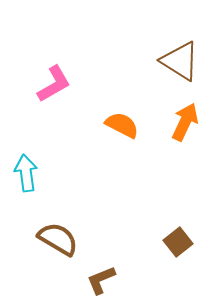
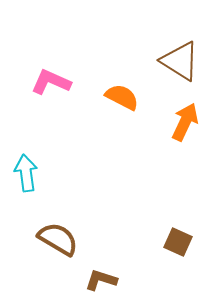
pink L-shape: moved 3 px left, 2 px up; rotated 126 degrees counterclockwise
orange semicircle: moved 28 px up
brown square: rotated 28 degrees counterclockwise
brown L-shape: rotated 40 degrees clockwise
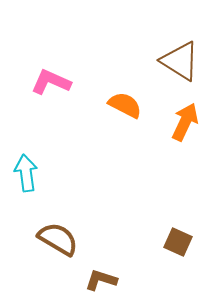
orange semicircle: moved 3 px right, 8 px down
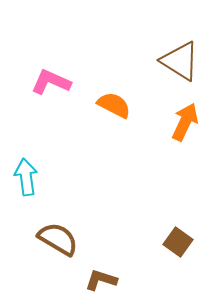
orange semicircle: moved 11 px left
cyan arrow: moved 4 px down
brown square: rotated 12 degrees clockwise
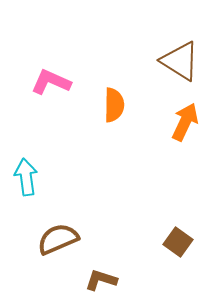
orange semicircle: rotated 64 degrees clockwise
brown semicircle: rotated 54 degrees counterclockwise
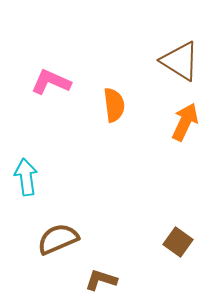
orange semicircle: rotated 8 degrees counterclockwise
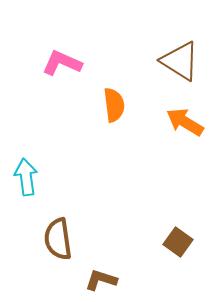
pink L-shape: moved 11 px right, 19 px up
orange arrow: rotated 84 degrees counterclockwise
brown semicircle: rotated 75 degrees counterclockwise
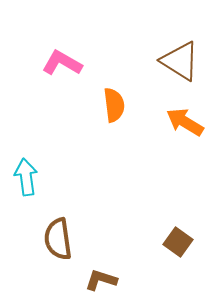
pink L-shape: rotated 6 degrees clockwise
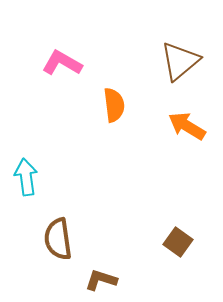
brown triangle: rotated 48 degrees clockwise
orange arrow: moved 2 px right, 4 px down
